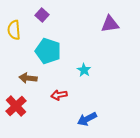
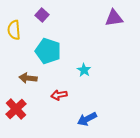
purple triangle: moved 4 px right, 6 px up
red cross: moved 3 px down
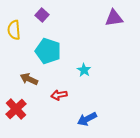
brown arrow: moved 1 px right, 1 px down; rotated 18 degrees clockwise
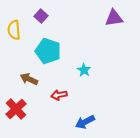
purple square: moved 1 px left, 1 px down
blue arrow: moved 2 px left, 3 px down
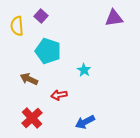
yellow semicircle: moved 3 px right, 4 px up
red cross: moved 16 px right, 9 px down
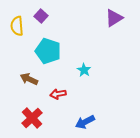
purple triangle: rotated 24 degrees counterclockwise
red arrow: moved 1 px left, 1 px up
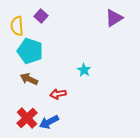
cyan pentagon: moved 18 px left
red cross: moved 5 px left
blue arrow: moved 36 px left
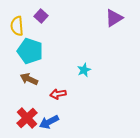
cyan star: rotated 16 degrees clockwise
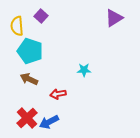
cyan star: rotated 24 degrees clockwise
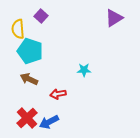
yellow semicircle: moved 1 px right, 3 px down
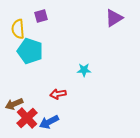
purple square: rotated 32 degrees clockwise
brown arrow: moved 15 px left, 25 px down; rotated 48 degrees counterclockwise
